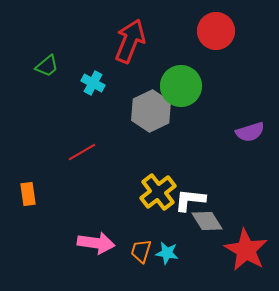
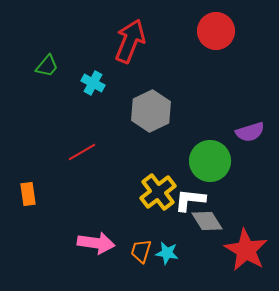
green trapezoid: rotated 10 degrees counterclockwise
green circle: moved 29 px right, 75 px down
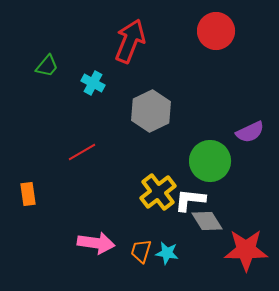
purple semicircle: rotated 8 degrees counterclockwise
red star: rotated 30 degrees counterclockwise
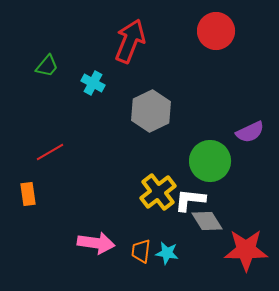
red line: moved 32 px left
orange trapezoid: rotated 10 degrees counterclockwise
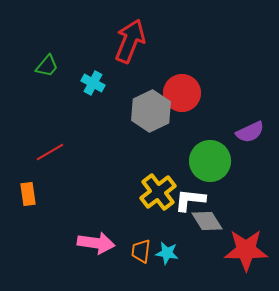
red circle: moved 34 px left, 62 px down
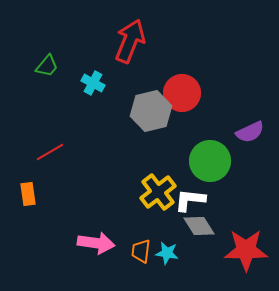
gray hexagon: rotated 12 degrees clockwise
gray diamond: moved 8 px left, 5 px down
